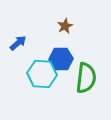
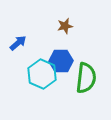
brown star: rotated 14 degrees clockwise
blue hexagon: moved 2 px down
cyan hexagon: rotated 20 degrees clockwise
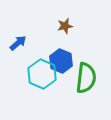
blue hexagon: rotated 25 degrees clockwise
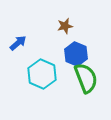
blue hexagon: moved 15 px right, 7 px up
green semicircle: rotated 28 degrees counterclockwise
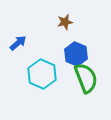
brown star: moved 4 px up
